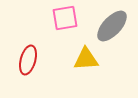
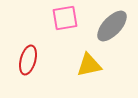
yellow triangle: moved 3 px right, 6 px down; rotated 8 degrees counterclockwise
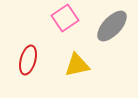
pink square: rotated 24 degrees counterclockwise
yellow triangle: moved 12 px left
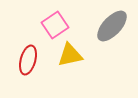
pink square: moved 10 px left, 7 px down
yellow triangle: moved 7 px left, 10 px up
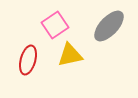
gray ellipse: moved 3 px left
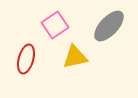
yellow triangle: moved 5 px right, 2 px down
red ellipse: moved 2 px left, 1 px up
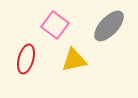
pink square: rotated 20 degrees counterclockwise
yellow triangle: moved 1 px left, 3 px down
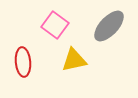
red ellipse: moved 3 px left, 3 px down; rotated 20 degrees counterclockwise
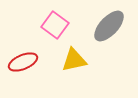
red ellipse: rotated 72 degrees clockwise
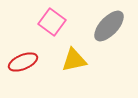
pink square: moved 3 px left, 3 px up
